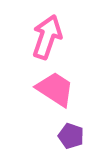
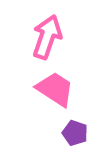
purple pentagon: moved 4 px right, 3 px up
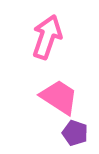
pink trapezoid: moved 4 px right, 8 px down
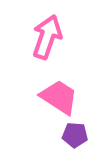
purple pentagon: moved 2 px down; rotated 15 degrees counterclockwise
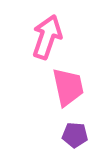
pink trapezoid: moved 9 px right, 10 px up; rotated 45 degrees clockwise
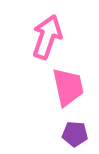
purple pentagon: moved 1 px up
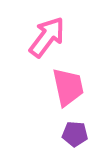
pink arrow: rotated 18 degrees clockwise
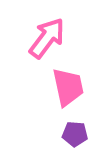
pink arrow: moved 1 px down
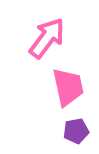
purple pentagon: moved 1 px right, 3 px up; rotated 15 degrees counterclockwise
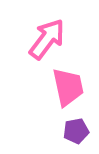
pink arrow: moved 1 px down
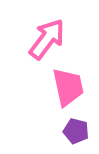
purple pentagon: rotated 25 degrees clockwise
